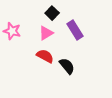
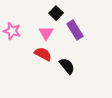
black square: moved 4 px right
pink triangle: rotated 28 degrees counterclockwise
red semicircle: moved 2 px left, 2 px up
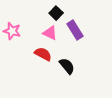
pink triangle: moved 4 px right; rotated 35 degrees counterclockwise
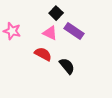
purple rectangle: moved 1 px left, 1 px down; rotated 24 degrees counterclockwise
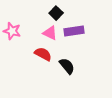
purple rectangle: rotated 42 degrees counterclockwise
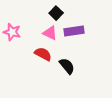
pink star: moved 1 px down
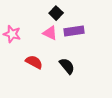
pink star: moved 2 px down
red semicircle: moved 9 px left, 8 px down
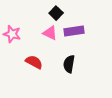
black semicircle: moved 2 px right, 2 px up; rotated 132 degrees counterclockwise
